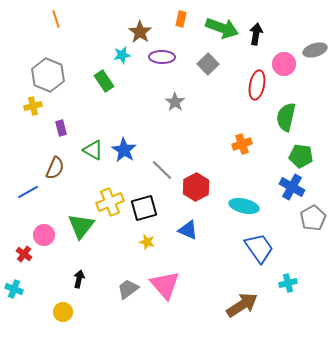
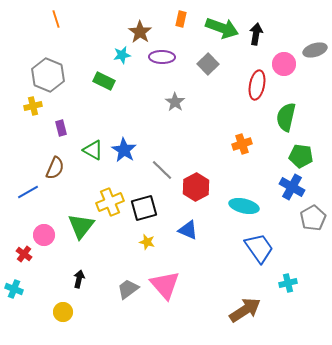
green rectangle at (104, 81): rotated 30 degrees counterclockwise
brown arrow at (242, 305): moved 3 px right, 5 px down
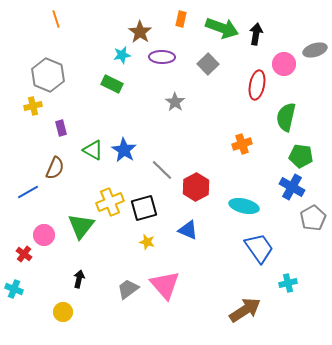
green rectangle at (104, 81): moved 8 px right, 3 px down
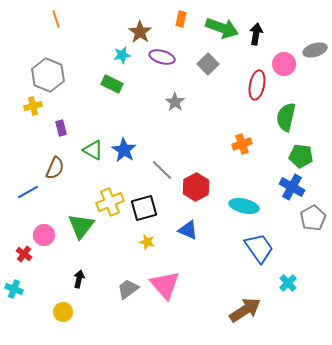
purple ellipse at (162, 57): rotated 15 degrees clockwise
cyan cross at (288, 283): rotated 30 degrees counterclockwise
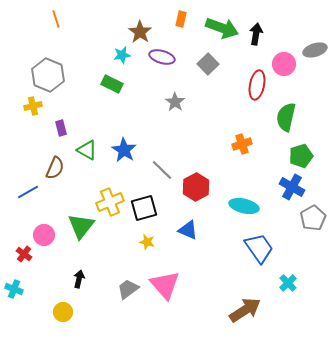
green triangle at (93, 150): moved 6 px left
green pentagon at (301, 156): rotated 25 degrees counterclockwise
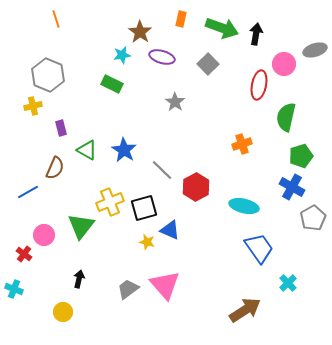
red ellipse at (257, 85): moved 2 px right
blue triangle at (188, 230): moved 18 px left
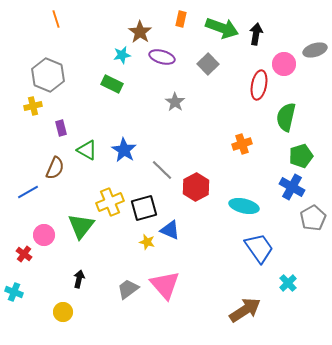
cyan cross at (14, 289): moved 3 px down
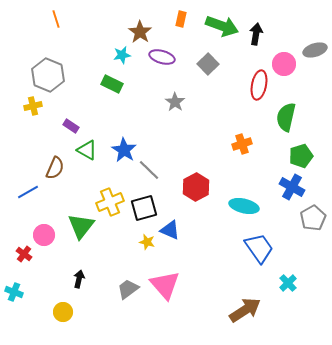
green arrow at (222, 28): moved 2 px up
purple rectangle at (61, 128): moved 10 px right, 2 px up; rotated 42 degrees counterclockwise
gray line at (162, 170): moved 13 px left
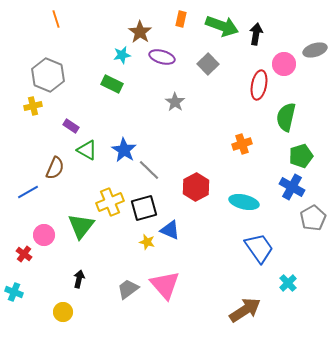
cyan ellipse at (244, 206): moved 4 px up
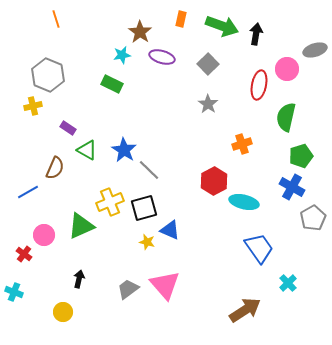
pink circle at (284, 64): moved 3 px right, 5 px down
gray star at (175, 102): moved 33 px right, 2 px down
purple rectangle at (71, 126): moved 3 px left, 2 px down
red hexagon at (196, 187): moved 18 px right, 6 px up
green triangle at (81, 226): rotated 28 degrees clockwise
